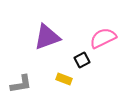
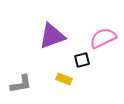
purple triangle: moved 5 px right, 1 px up
black square: rotated 14 degrees clockwise
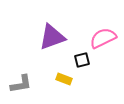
purple triangle: moved 1 px down
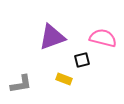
pink semicircle: rotated 40 degrees clockwise
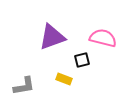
gray L-shape: moved 3 px right, 2 px down
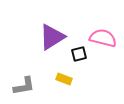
purple triangle: rotated 12 degrees counterclockwise
black square: moved 3 px left, 6 px up
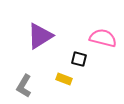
purple triangle: moved 12 px left, 1 px up
black square: moved 5 px down; rotated 28 degrees clockwise
gray L-shape: rotated 130 degrees clockwise
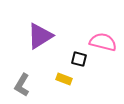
pink semicircle: moved 4 px down
gray L-shape: moved 2 px left, 1 px up
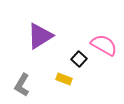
pink semicircle: moved 1 px right, 3 px down; rotated 16 degrees clockwise
black square: rotated 28 degrees clockwise
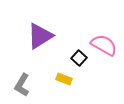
black square: moved 1 px up
